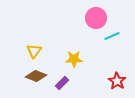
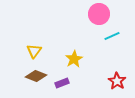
pink circle: moved 3 px right, 4 px up
yellow star: rotated 30 degrees counterclockwise
purple rectangle: rotated 24 degrees clockwise
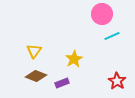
pink circle: moved 3 px right
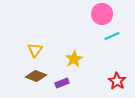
yellow triangle: moved 1 px right, 1 px up
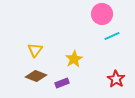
red star: moved 1 px left, 2 px up
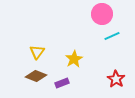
yellow triangle: moved 2 px right, 2 px down
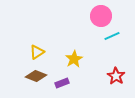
pink circle: moved 1 px left, 2 px down
yellow triangle: rotated 21 degrees clockwise
red star: moved 3 px up
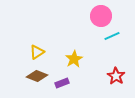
brown diamond: moved 1 px right
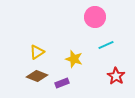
pink circle: moved 6 px left, 1 px down
cyan line: moved 6 px left, 9 px down
yellow star: rotated 24 degrees counterclockwise
